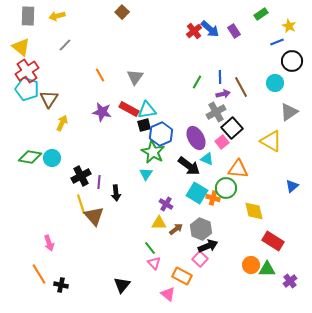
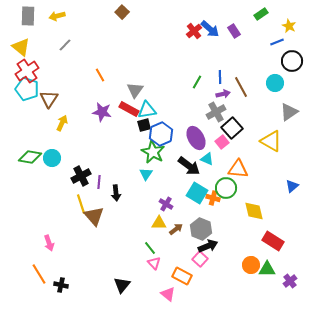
gray triangle at (135, 77): moved 13 px down
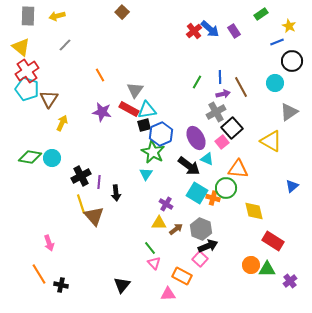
pink triangle at (168, 294): rotated 42 degrees counterclockwise
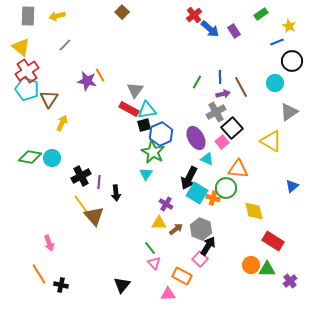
red cross at (194, 31): moved 16 px up
purple star at (102, 112): moved 15 px left, 31 px up
black arrow at (189, 166): moved 12 px down; rotated 80 degrees clockwise
yellow line at (81, 204): rotated 18 degrees counterclockwise
black arrow at (208, 246): rotated 36 degrees counterclockwise
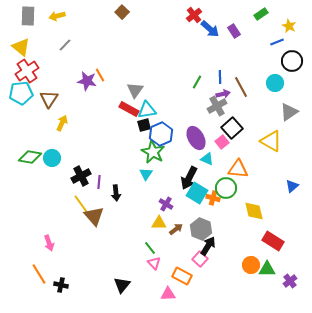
cyan pentagon at (27, 89): moved 6 px left, 4 px down; rotated 25 degrees counterclockwise
gray cross at (216, 112): moved 1 px right, 6 px up
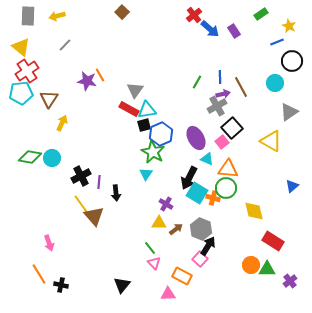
orange triangle at (238, 169): moved 10 px left
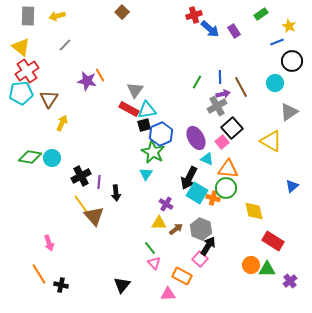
red cross at (194, 15): rotated 21 degrees clockwise
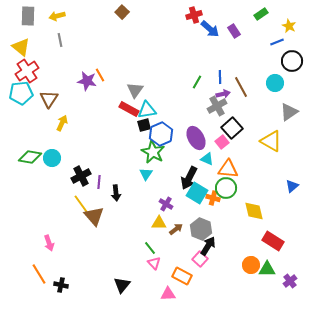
gray line at (65, 45): moved 5 px left, 5 px up; rotated 56 degrees counterclockwise
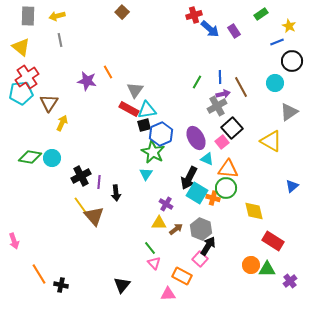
red cross at (27, 71): moved 6 px down
orange line at (100, 75): moved 8 px right, 3 px up
brown triangle at (49, 99): moved 4 px down
yellow line at (81, 204): moved 2 px down
pink arrow at (49, 243): moved 35 px left, 2 px up
